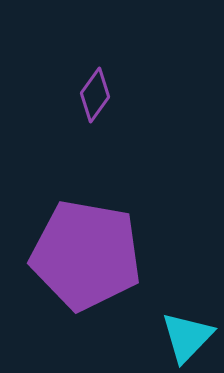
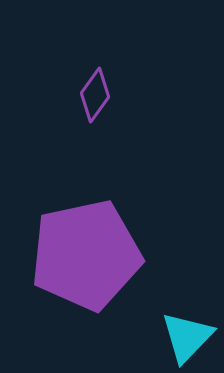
purple pentagon: rotated 22 degrees counterclockwise
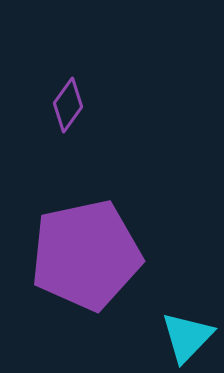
purple diamond: moved 27 px left, 10 px down
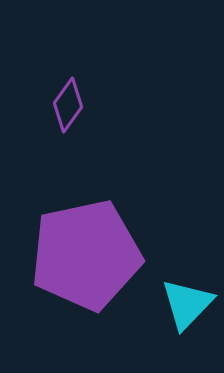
cyan triangle: moved 33 px up
